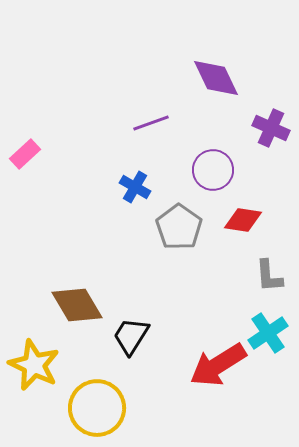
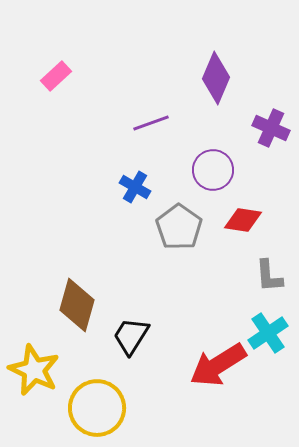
purple diamond: rotated 48 degrees clockwise
pink rectangle: moved 31 px right, 78 px up
brown diamond: rotated 46 degrees clockwise
yellow star: moved 5 px down
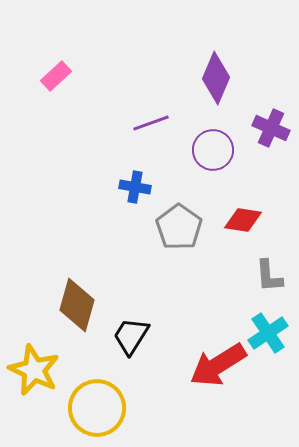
purple circle: moved 20 px up
blue cross: rotated 20 degrees counterclockwise
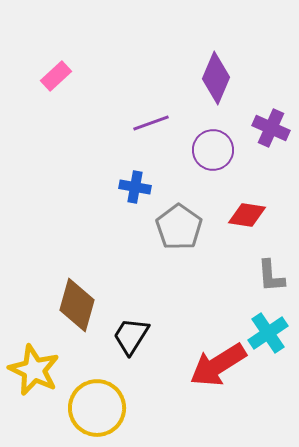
red diamond: moved 4 px right, 5 px up
gray L-shape: moved 2 px right
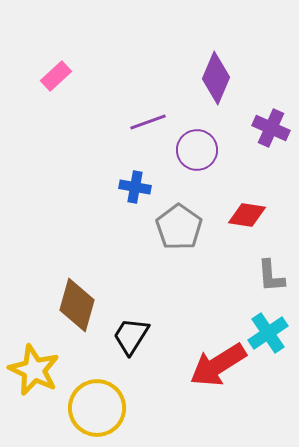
purple line: moved 3 px left, 1 px up
purple circle: moved 16 px left
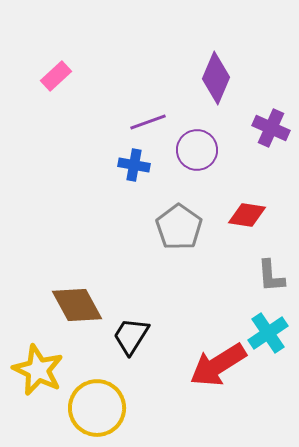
blue cross: moved 1 px left, 22 px up
brown diamond: rotated 44 degrees counterclockwise
yellow star: moved 4 px right
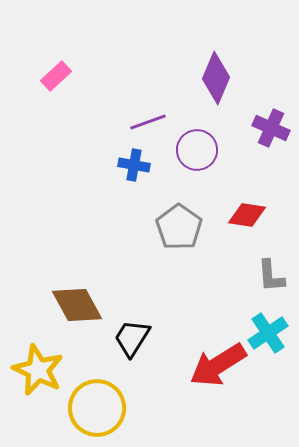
black trapezoid: moved 1 px right, 2 px down
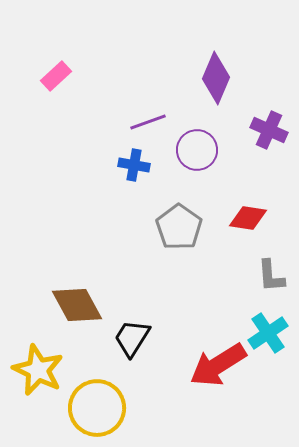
purple cross: moved 2 px left, 2 px down
red diamond: moved 1 px right, 3 px down
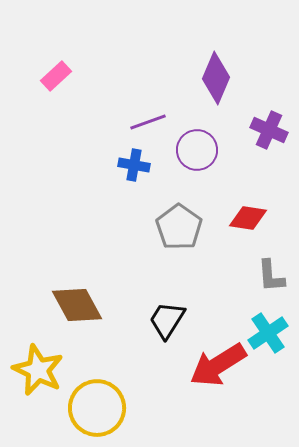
black trapezoid: moved 35 px right, 18 px up
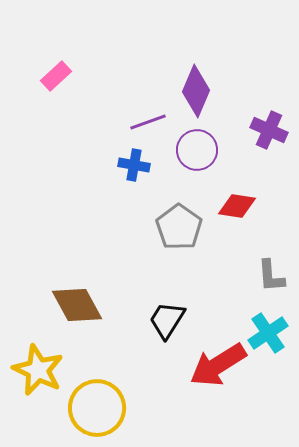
purple diamond: moved 20 px left, 13 px down
red diamond: moved 11 px left, 12 px up
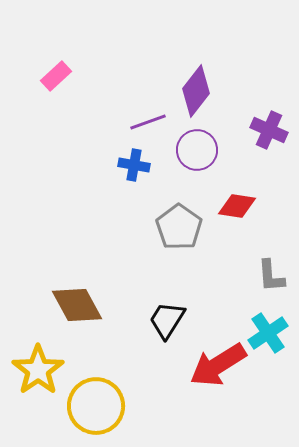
purple diamond: rotated 15 degrees clockwise
yellow star: rotated 12 degrees clockwise
yellow circle: moved 1 px left, 2 px up
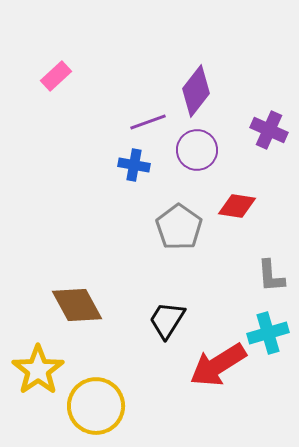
cyan cross: rotated 18 degrees clockwise
